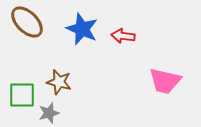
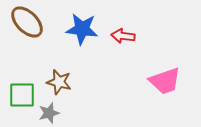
blue star: rotated 16 degrees counterclockwise
pink trapezoid: rotated 32 degrees counterclockwise
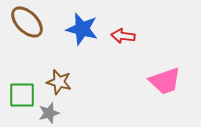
blue star: rotated 8 degrees clockwise
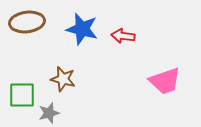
brown ellipse: rotated 52 degrees counterclockwise
brown star: moved 4 px right, 3 px up
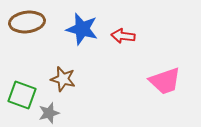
green square: rotated 20 degrees clockwise
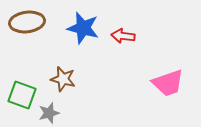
blue star: moved 1 px right, 1 px up
pink trapezoid: moved 3 px right, 2 px down
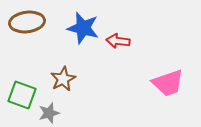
red arrow: moved 5 px left, 5 px down
brown star: rotated 30 degrees clockwise
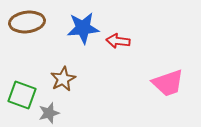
blue star: rotated 20 degrees counterclockwise
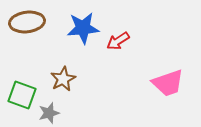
red arrow: rotated 40 degrees counterclockwise
